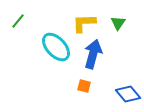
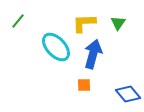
orange square: moved 1 px up; rotated 16 degrees counterclockwise
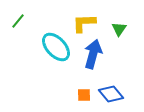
green triangle: moved 1 px right, 6 px down
orange square: moved 10 px down
blue diamond: moved 17 px left
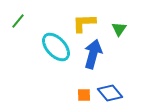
blue diamond: moved 1 px left, 1 px up
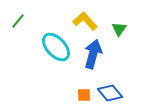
yellow L-shape: moved 1 px right, 2 px up; rotated 50 degrees clockwise
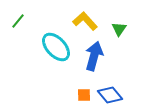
blue arrow: moved 1 px right, 2 px down
blue diamond: moved 2 px down
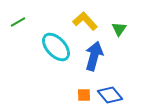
green line: moved 1 px down; rotated 21 degrees clockwise
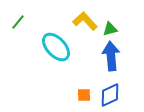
green line: rotated 21 degrees counterclockwise
green triangle: moved 9 px left; rotated 42 degrees clockwise
blue arrow: moved 17 px right; rotated 20 degrees counterclockwise
blue diamond: rotated 75 degrees counterclockwise
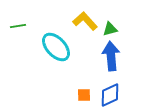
green line: moved 4 px down; rotated 42 degrees clockwise
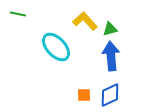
green line: moved 12 px up; rotated 21 degrees clockwise
